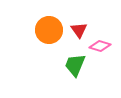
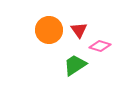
green trapezoid: rotated 35 degrees clockwise
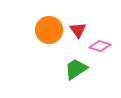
red triangle: moved 1 px left
green trapezoid: moved 1 px right, 4 px down
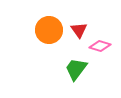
red triangle: moved 1 px right
green trapezoid: rotated 20 degrees counterclockwise
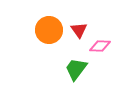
pink diamond: rotated 15 degrees counterclockwise
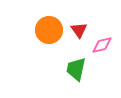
pink diamond: moved 2 px right, 1 px up; rotated 15 degrees counterclockwise
green trapezoid: rotated 25 degrees counterclockwise
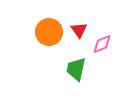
orange circle: moved 2 px down
pink diamond: moved 1 px up; rotated 10 degrees counterclockwise
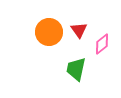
pink diamond: rotated 15 degrees counterclockwise
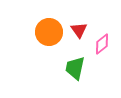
green trapezoid: moved 1 px left, 1 px up
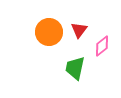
red triangle: rotated 12 degrees clockwise
pink diamond: moved 2 px down
